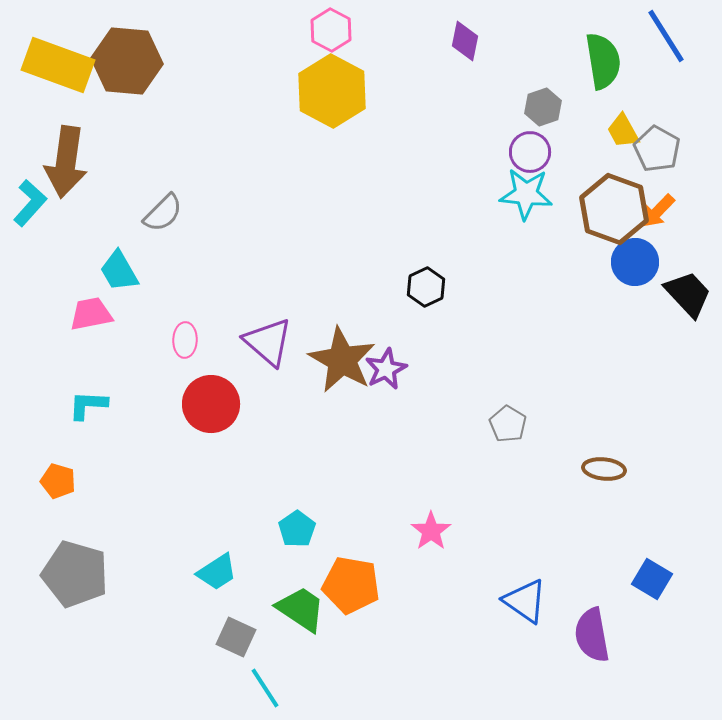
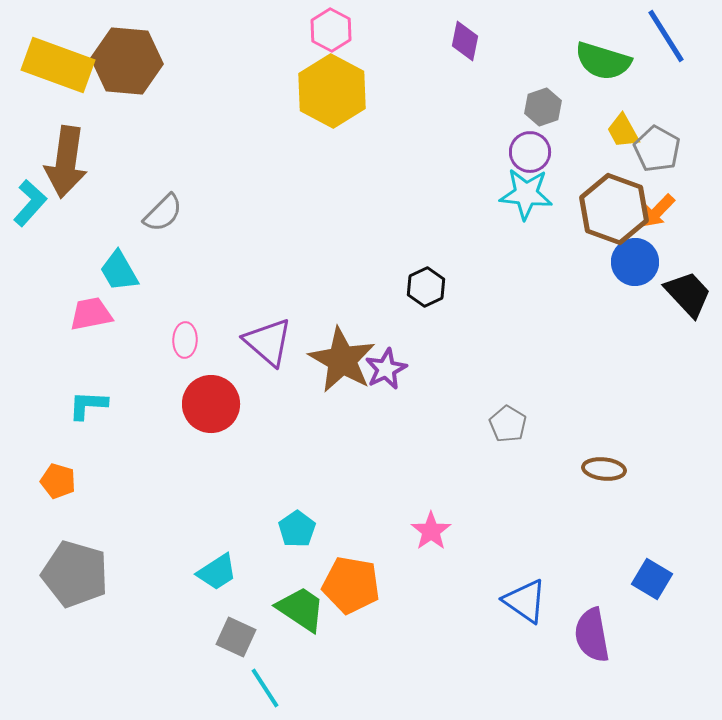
green semicircle at (603, 61): rotated 116 degrees clockwise
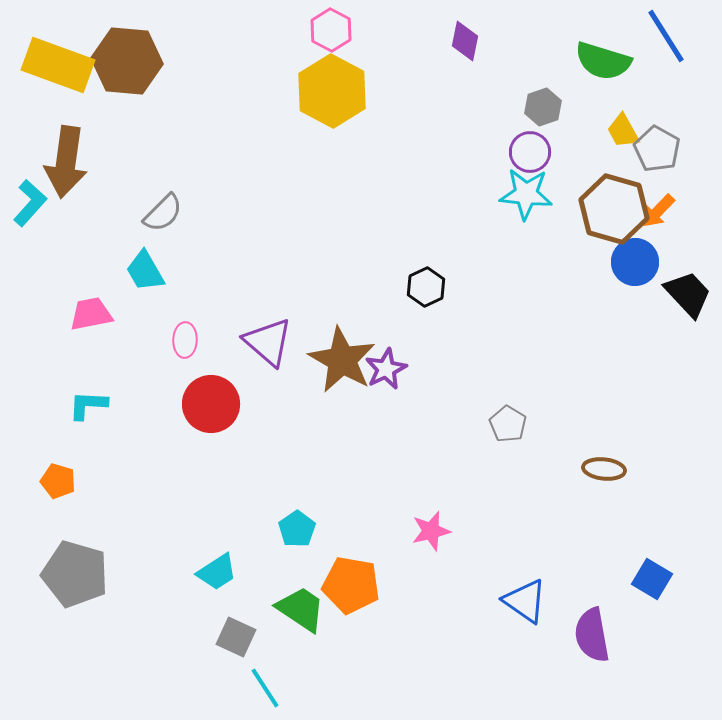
brown hexagon at (614, 209): rotated 4 degrees counterclockwise
cyan trapezoid at (119, 271): moved 26 px right
pink star at (431, 531): rotated 21 degrees clockwise
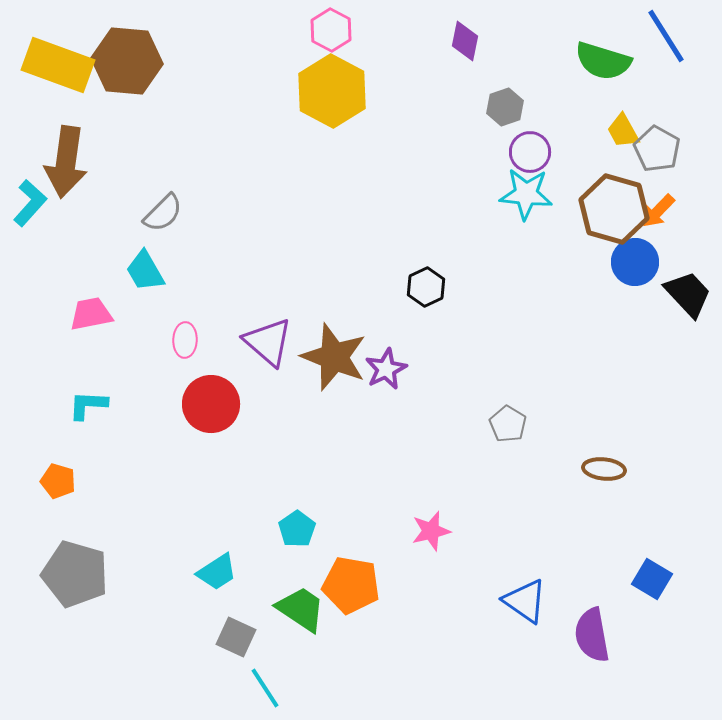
gray hexagon at (543, 107): moved 38 px left
brown star at (342, 360): moved 8 px left, 3 px up; rotated 8 degrees counterclockwise
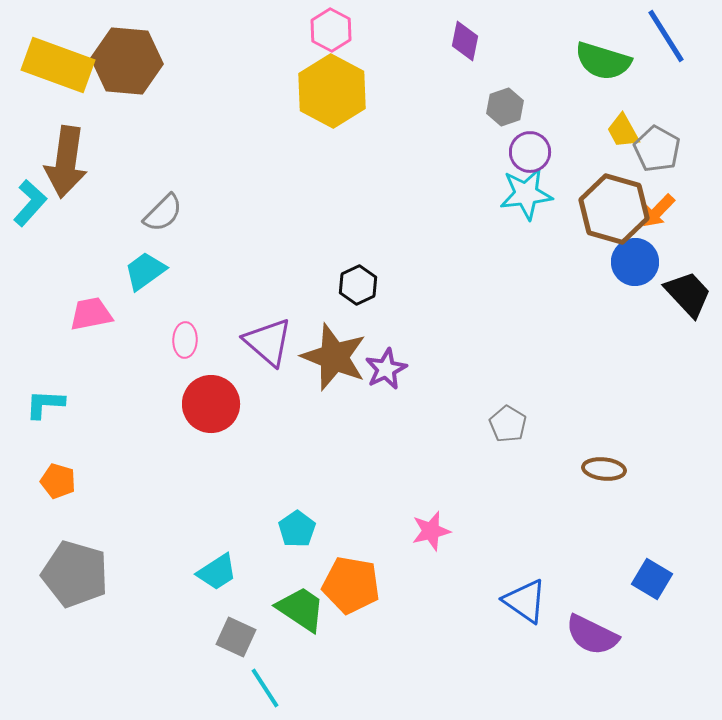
cyan star at (526, 194): rotated 12 degrees counterclockwise
cyan trapezoid at (145, 271): rotated 84 degrees clockwise
black hexagon at (426, 287): moved 68 px left, 2 px up
cyan L-shape at (88, 405): moved 43 px left, 1 px up
purple semicircle at (592, 635): rotated 54 degrees counterclockwise
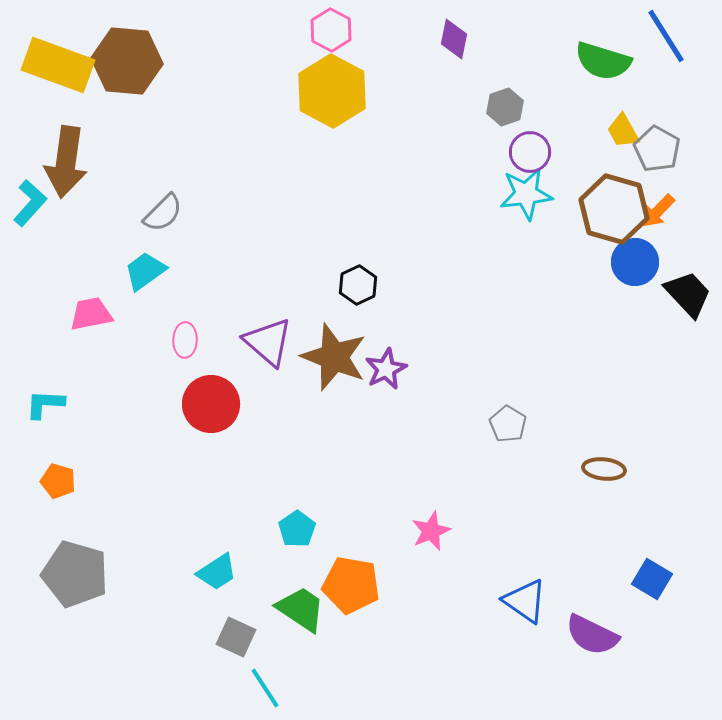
purple diamond at (465, 41): moved 11 px left, 2 px up
pink star at (431, 531): rotated 9 degrees counterclockwise
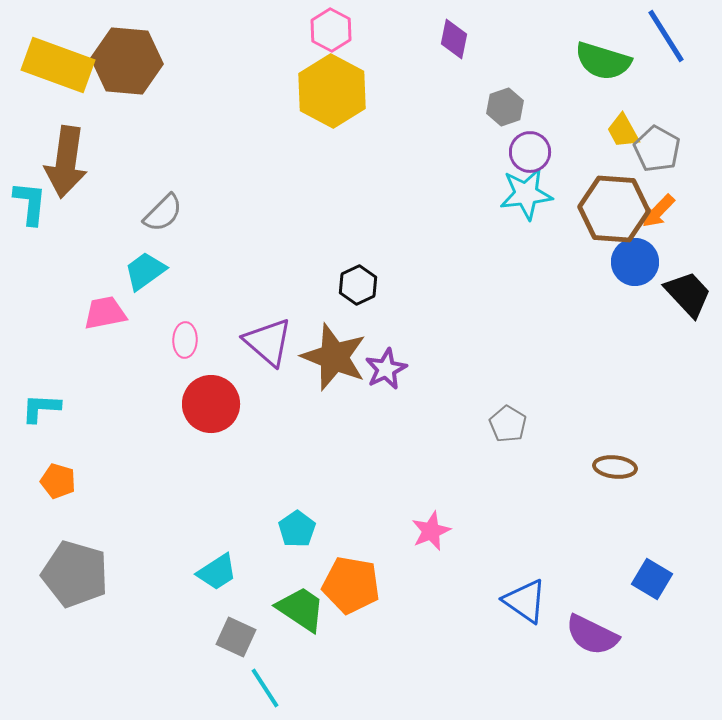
cyan L-shape at (30, 203): rotated 36 degrees counterclockwise
brown hexagon at (614, 209): rotated 12 degrees counterclockwise
pink trapezoid at (91, 314): moved 14 px right, 1 px up
cyan L-shape at (45, 404): moved 4 px left, 4 px down
brown ellipse at (604, 469): moved 11 px right, 2 px up
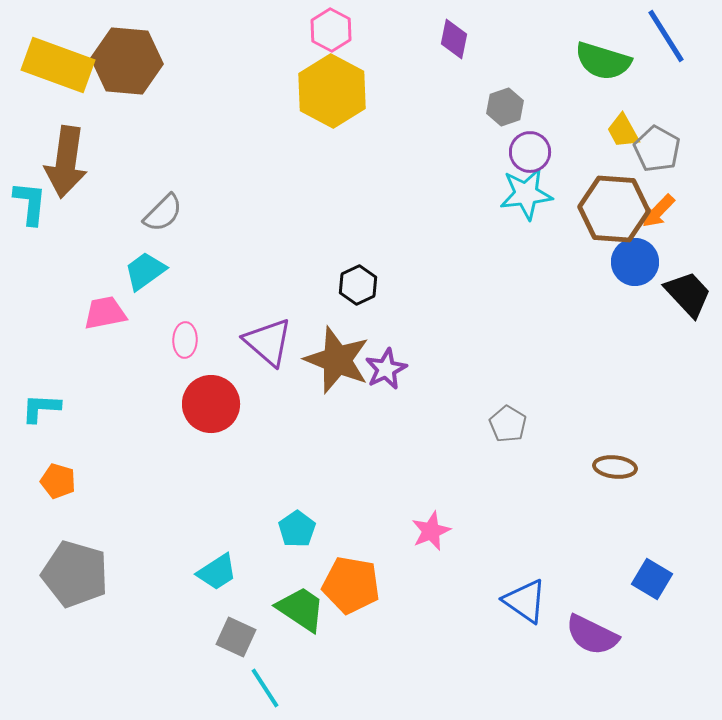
brown star at (334, 357): moved 3 px right, 3 px down
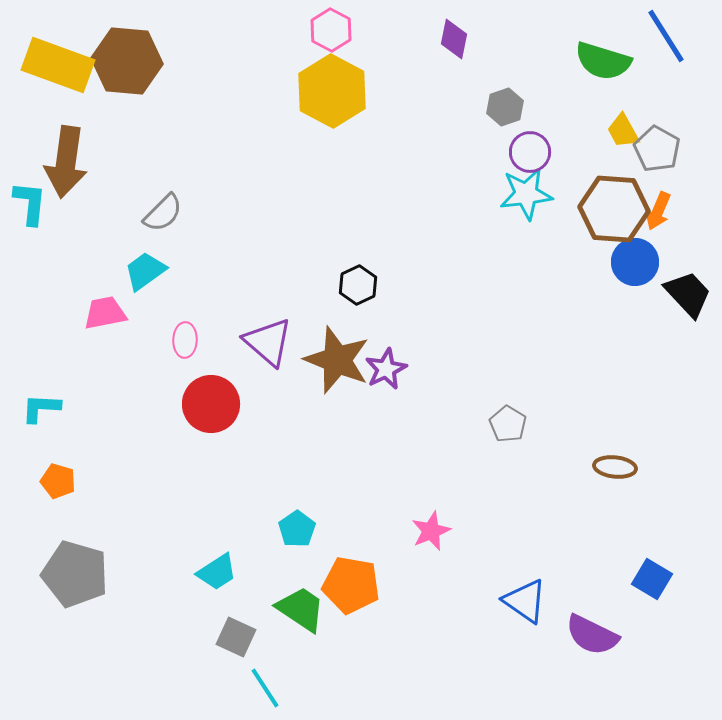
orange arrow at (658, 211): rotated 21 degrees counterclockwise
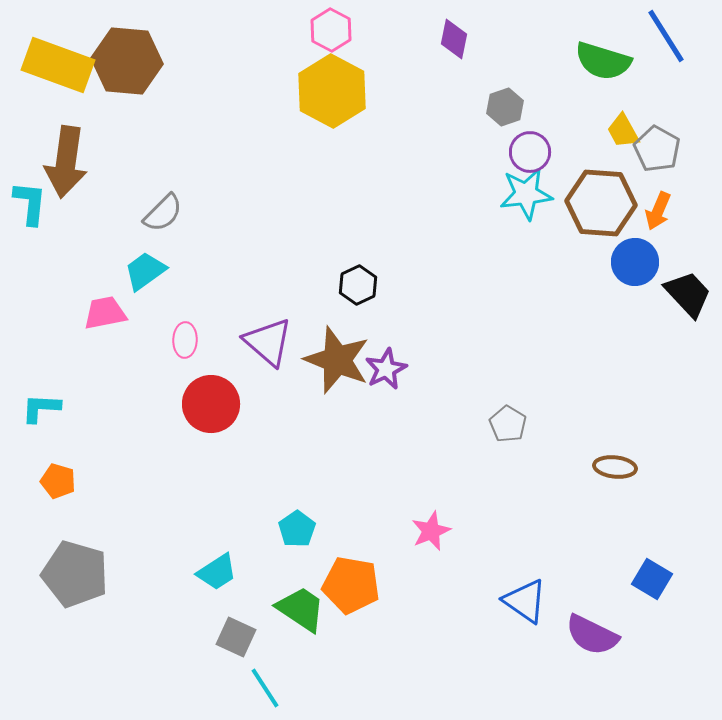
brown hexagon at (614, 209): moved 13 px left, 6 px up
